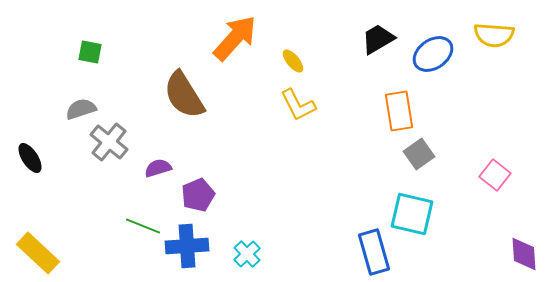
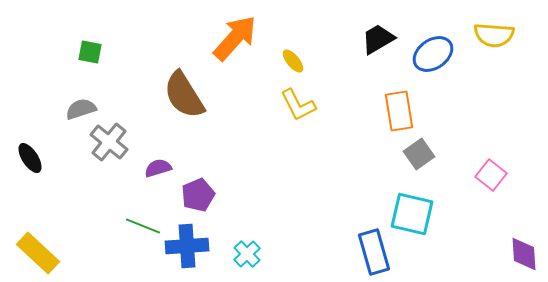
pink square: moved 4 px left
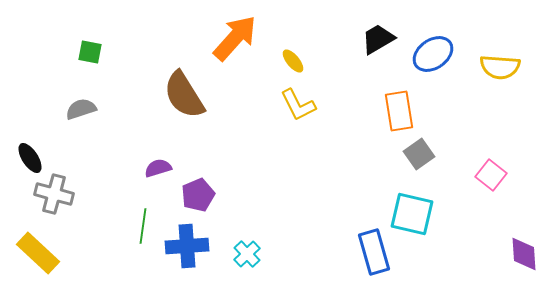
yellow semicircle: moved 6 px right, 32 px down
gray cross: moved 55 px left, 52 px down; rotated 24 degrees counterclockwise
green line: rotated 76 degrees clockwise
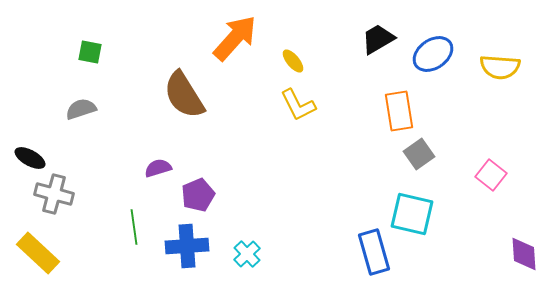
black ellipse: rotated 28 degrees counterclockwise
green line: moved 9 px left, 1 px down; rotated 16 degrees counterclockwise
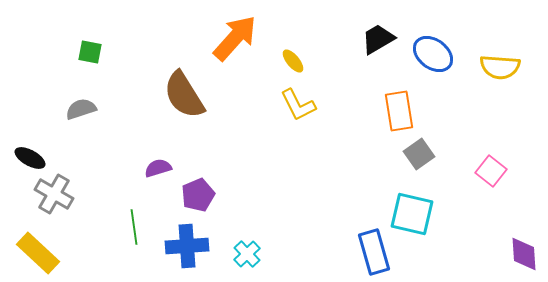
blue ellipse: rotated 72 degrees clockwise
pink square: moved 4 px up
gray cross: rotated 15 degrees clockwise
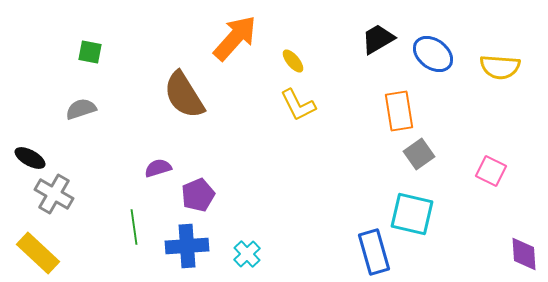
pink square: rotated 12 degrees counterclockwise
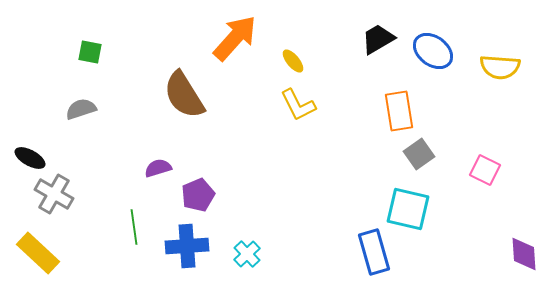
blue ellipse: moved 3 px up
pink square: moved 6 px left, 1 px up
cyan square: moved 4 px left, 5 px up
